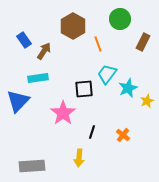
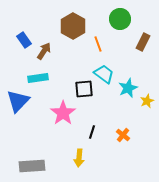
cyan trapezoid: moved 3 px left; rotated 90 degrees clockwise
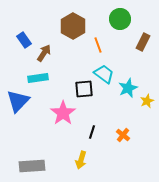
orange line: moved 1 px down
brown arrow: moved 2 px down
yellow arrow: moved 2 px right, 2 px down; rotated 12 degrees clockwise
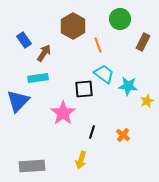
cyan star: moved 2 px up; rotated 30 degrees clockwise
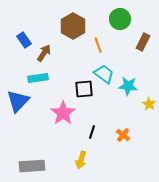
yellow star: moved 2 px right, 3 px down; rotated 16 degrees counterclockwise
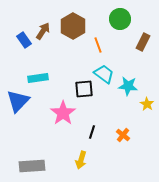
brown arrow: moved 1 px left, 22 px up
yellow star: moved 2 px left
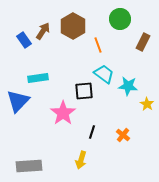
black square: moved 2 px down
gray rectangle: moved 3 px left
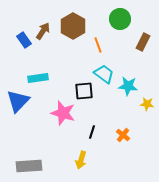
yellow star: rotated 24 degrees counterclockwise
pink star: rotated 20 degrees counterclockwise
